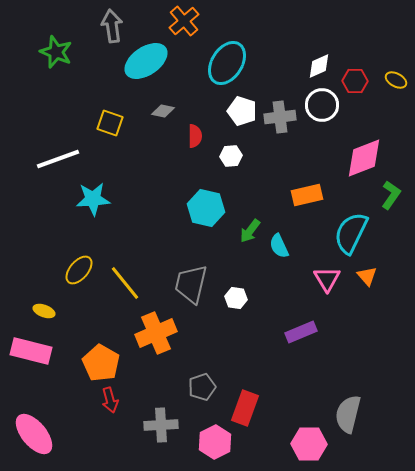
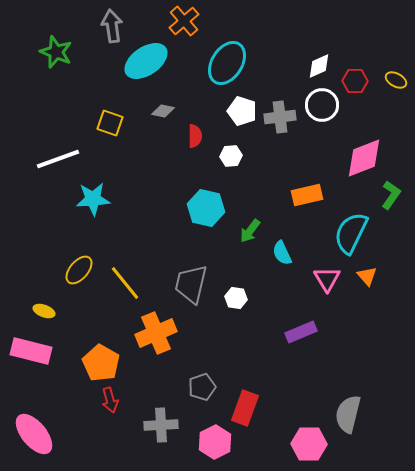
cyan semicircle at (279, 246): moved 3 px right, 7 px down
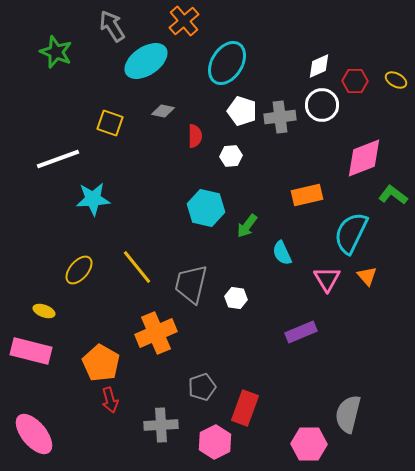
gray arrow at (112, 26): rotated 24 degrees counterclockwise
green L-shape at (391, 195): moved 2 px right; rotated 88 degrees counterclockwise
green arrow at (250, 231): moved 3 px left, 5 px up
yellow line at (125, 283): moved 12 px right, 16 px up
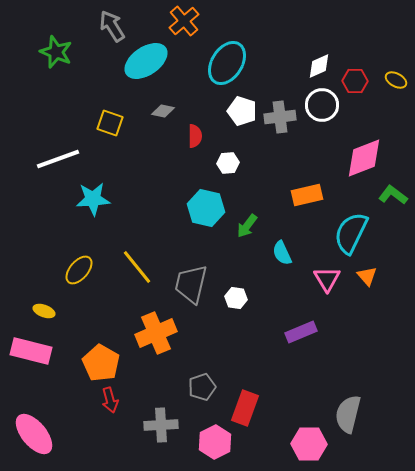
white hexagon at (231, 156): moved 3 px left, 7 px down
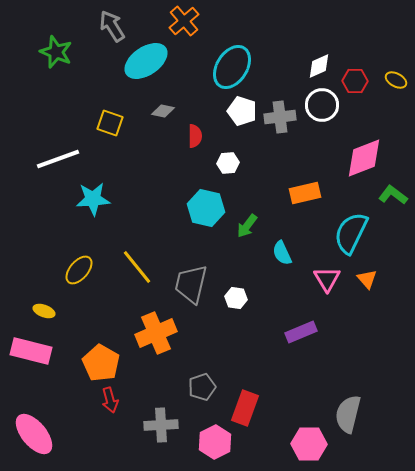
cyan ellipse at (227, 63): moved 5 px right, 4 px down
orange rectangle at (307, 195): moved 2 px left, 2 px up
orange triangle at (367, 276): moved 3 px down
